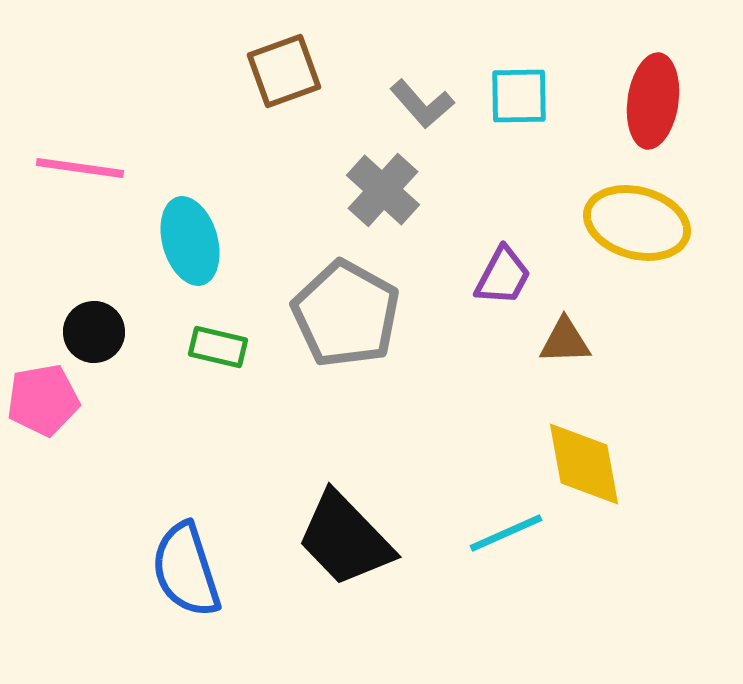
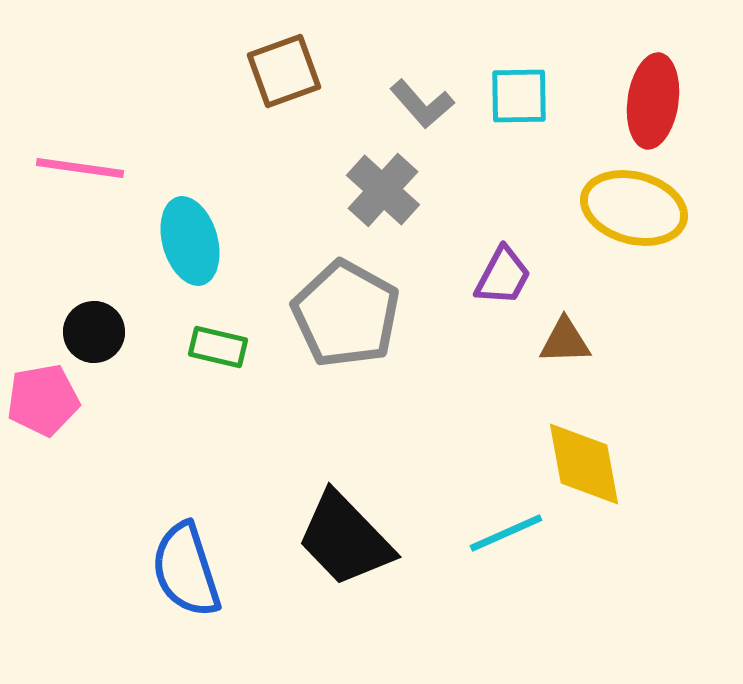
yellow ellipse: moved 3 px left, 15 px up
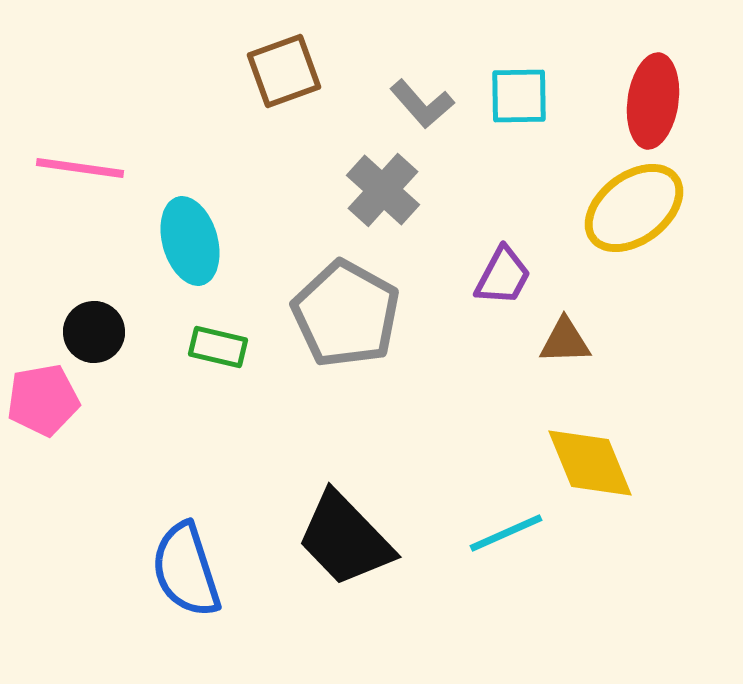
yellow ellipse: rotated 52 degrees counterclockwise
yellow diamond: moved 6 px right, 1 px up; rotated 12 degrees counterclockwise
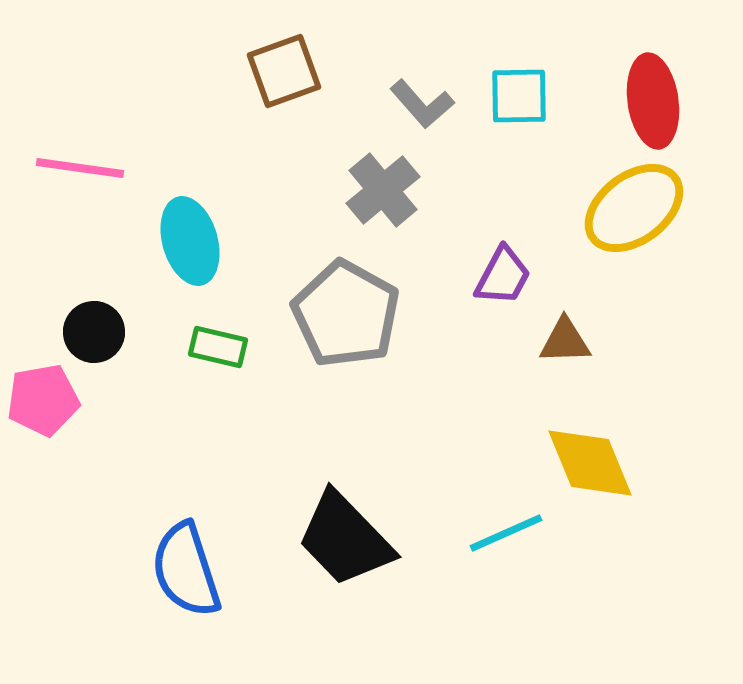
red ellipse: rotated 16 degrees counterclockwise
gray cross: rotated 8 degrees clockwise
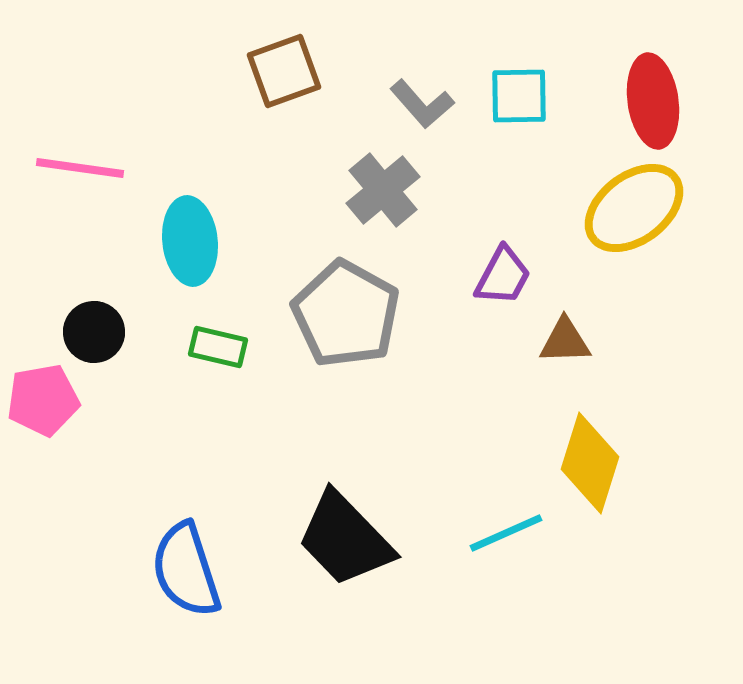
cyan ellipse: rotated 10 degrees clockwise
yellow diamond: rotated 40 degrees clockwise
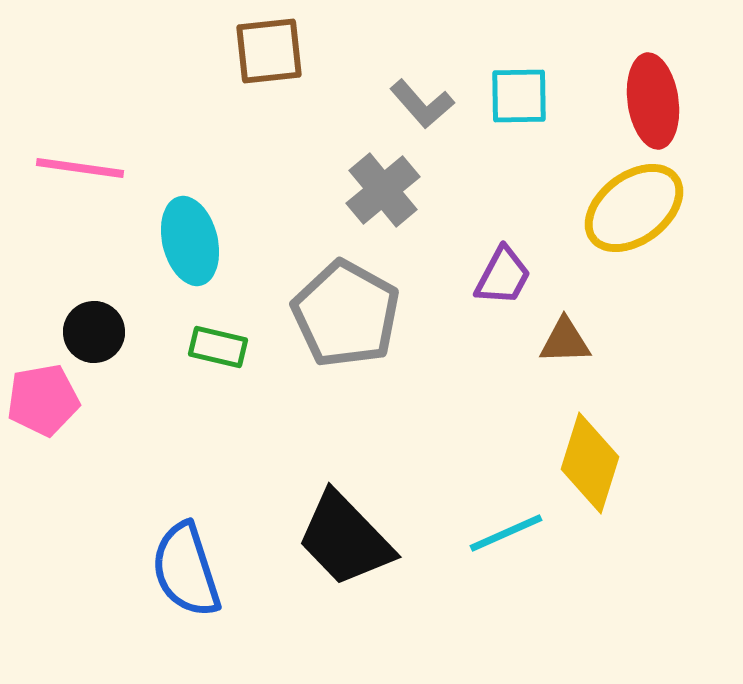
brown square: moved 15 px left, 20 px up; rotated 14 degrees clockwise
cyan ellipse: rotated 8 degrees counterclockwise
